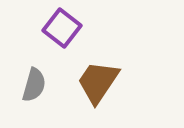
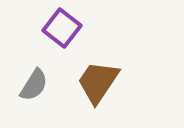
gray semicircle: rotated 16 degrees clockwise
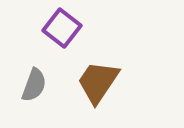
gray semicircle: rotated 12 degrees counterclockwise
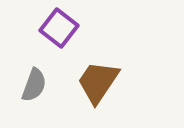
purple square: moved 3 px left
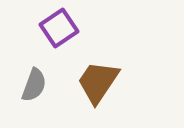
purple square: rotated 18 degrees clockwise
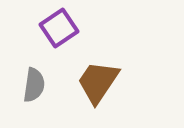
gray semicircle: rotated 12 degrees counterclockwise
